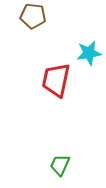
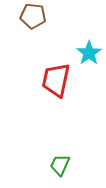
cyan star: rotated 25 degrees counterclockwise
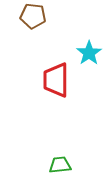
red trapezoid: rotated 12 degrees counterclockwise
green trapezoid: rotated 60 degrees clockwise
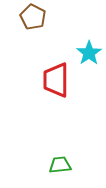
brown pentagon: moved 1 px down; rotated 20 degrees clockwise
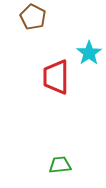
red trapezoid: moved 3 px up
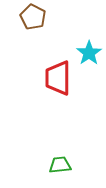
red trapezoid: moved 2 px right, 1 px down
